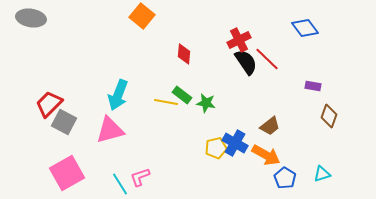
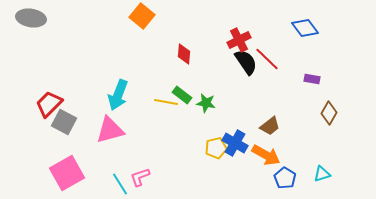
purple rectangle: moved 1 px left, 7 px up
brown diamond: moved 3 px up; rotated 10 degrees clockwise
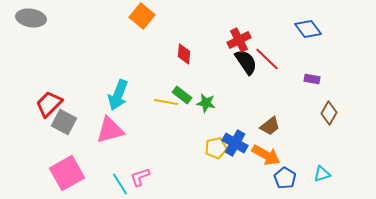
blue diamond: moved 3 px right, 1 px down
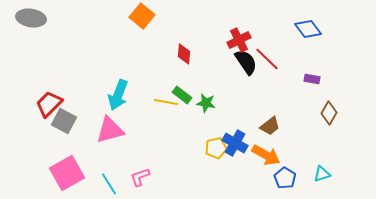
gray square: moved 1 px up
cyan line: moved 11 px left
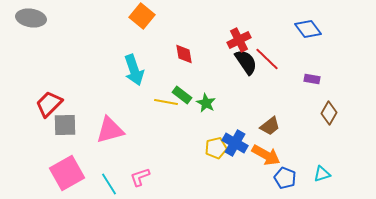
red diamond: rotated 15 degrees counterclockwise
cyan arrow: moved 16 px right, 25 px up; rotated 40 degrees counterclockwise
green star: rotated 18 degrees clockwise
gray square: moved 1 px right, 4 px down; rotated 30 degrees counterclockwise
blue pentagon: rotated 10 degrees counterclockwise
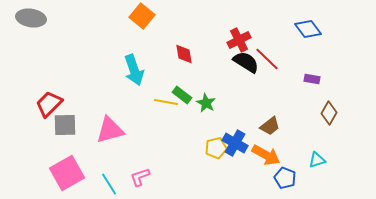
black semicircle: rotated 24 degrees counterclockwise
cyan triangle: moved 5 px left, 14 px up
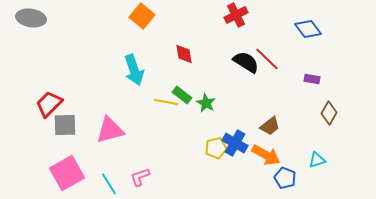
red cross: moved 3 px left, 25 px up
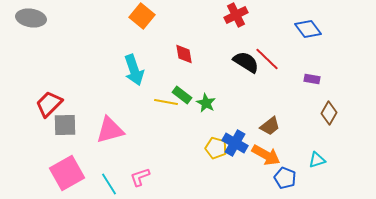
yellow pentagon: rotated 30 degrees clockwise
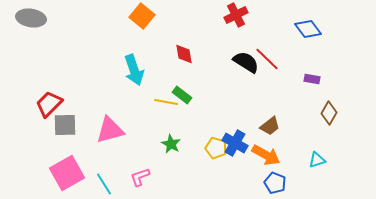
green star: moved 35 px left, 41 px down
blue pentagon: moved 10 px left, 5 px down
cyan line: moved 5 px left
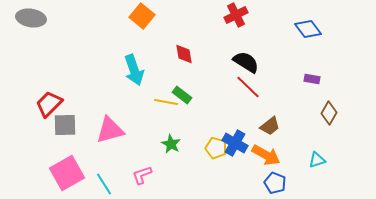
red line: moved 19 px left, 28 px down
pink L-shape: moved 2 px right, 2 px up
